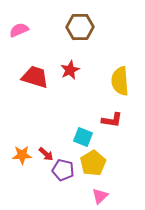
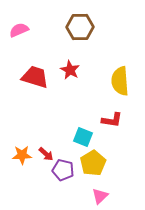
red star: rotated 18 degrees counterclockwise
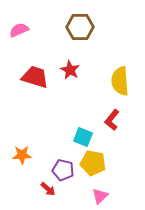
red L-shape: rotated 120 degrees clockwise
red arrow: moved 2 px right, 35 px down
yellow pentagon: rotated 30 degrees counterclockwise
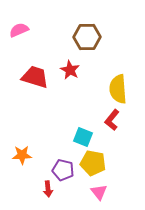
brown hexagon: moved 7 px right, 10 px down
yellow semicircle: moved 2 px left, 8 px down
red arrow: rotated 42 degrees clockwise
pink triangle: moved 1 px left, 4 px up; rotated 24 degrees counterclockwise
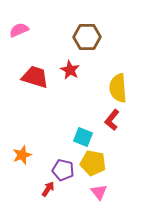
yellow semicircle: moved 1 px up
orange star: rotated 18 degrees counterclockwise
red arrow: rotated 140 degrees counterclockwise
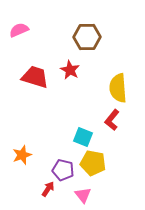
pink triangle: moved 16 px left, 3 px down
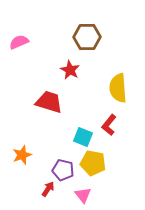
pink semicircle: moved 12 px down
red trapezoid: moved 14 px right, 25 px down
red L-shape: moved 3 px left, 5 px down
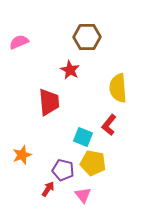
red trapezoid: rotated 68 degrees clockwise
